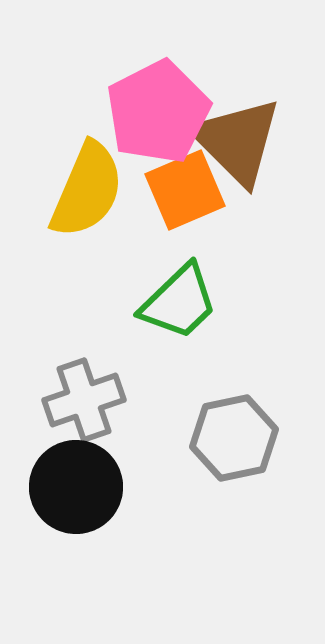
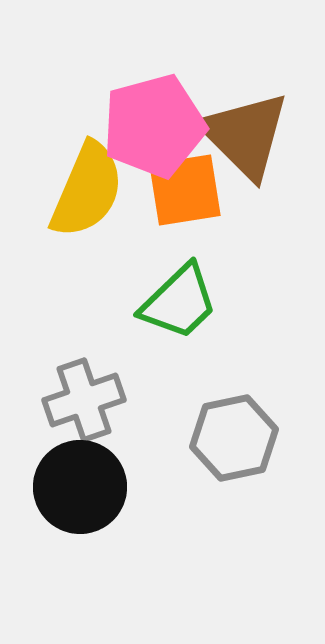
pink pentagon: moved 4 px left, 14 px down; rotated 12 degrees clockwise
brown triangle: moved 8 px right, 6 px up
orange square: rotated 14 degrees clockwise
black circle: moved 4 px right
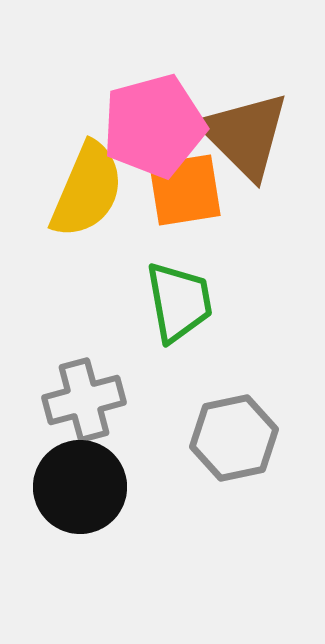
green trapezoid: rotated 56 degrees counterclockwise
gray cross: rotated 4 degrees clockwise
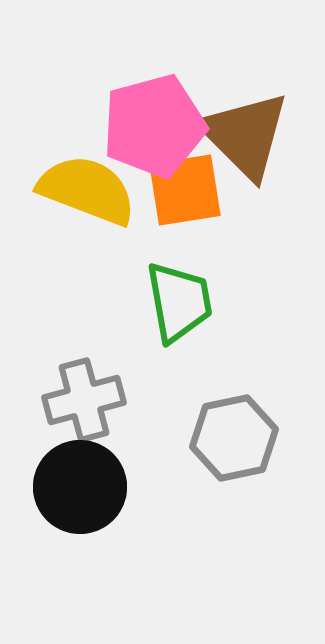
yellow semicircle: rotated 92 degrees counterclockwise
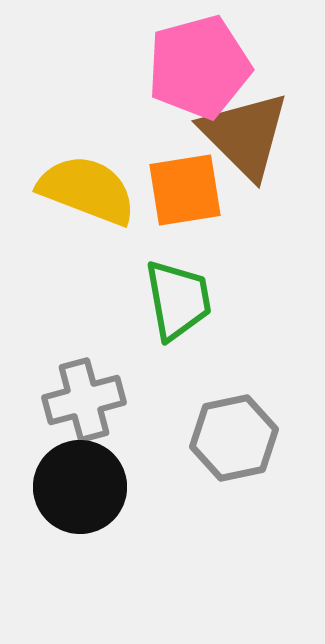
pink pentagon: moved 45 px right, 59 px up
green trapezoid: moved 1 px left, 2 px up
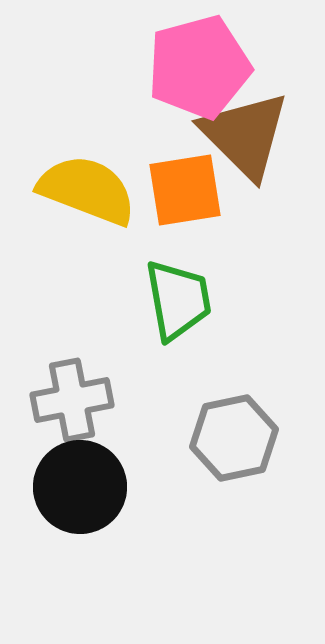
gray cross: moved 12 px left; rotated 4 degrees clockwise
